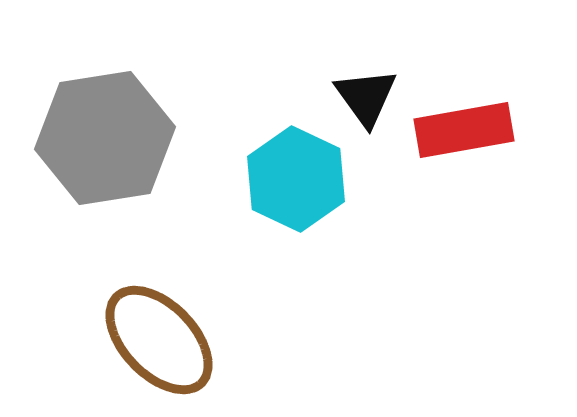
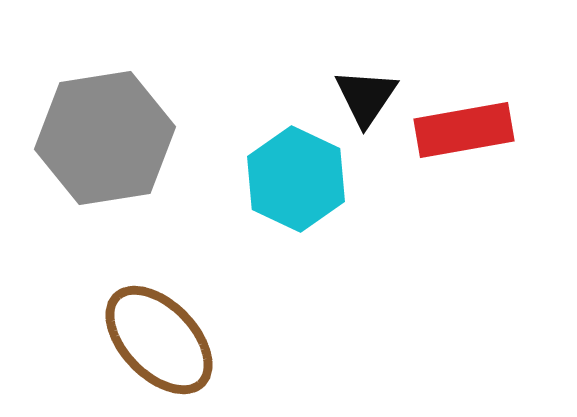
black triangle: rotated 10 degrees clockwise
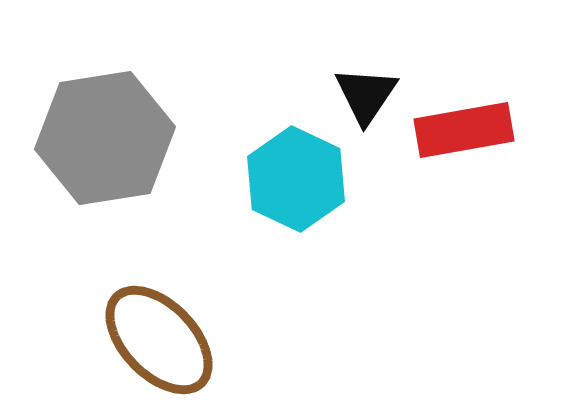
black triangle: moved 2 px up
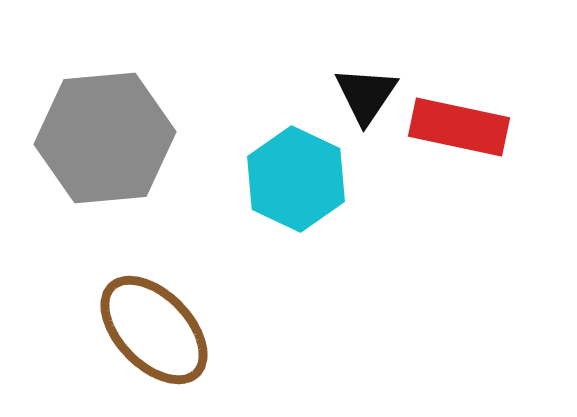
red rectangle: moved 5 px left, 3 px up; rotated 22 degrees clockwise
gray hexagon: rotated 4 degrees clockwise
brown ellipse: moved 5 px left, 10 px up
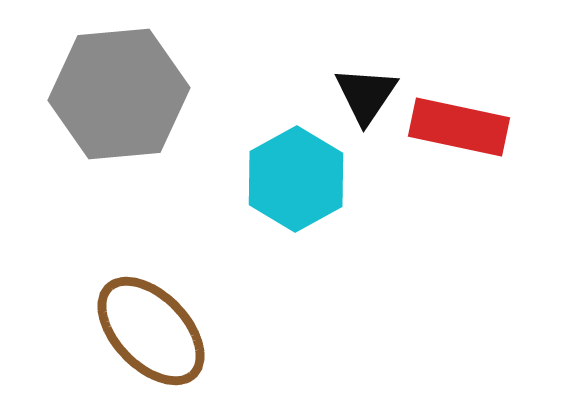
gray hexagon: moved 14 px right, 44 px up
cyan hexagon: rotated 6 degrees clockwise
brown ellipse: moved 3 px left, 1 px down
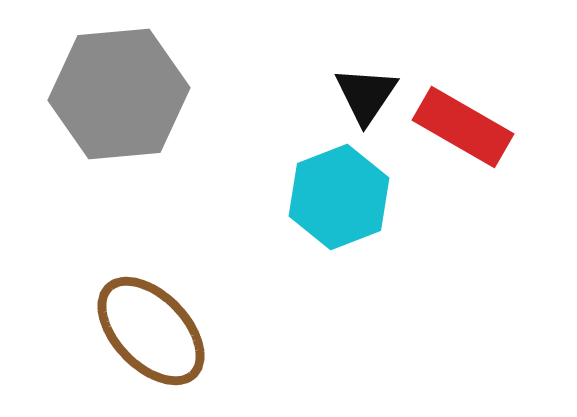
red rectangle: moved 4 px right; rotated 18 degrees clockwise
cyan hexagon: moved 43 px right, 18 px down; rotated 8 degrees clockwise
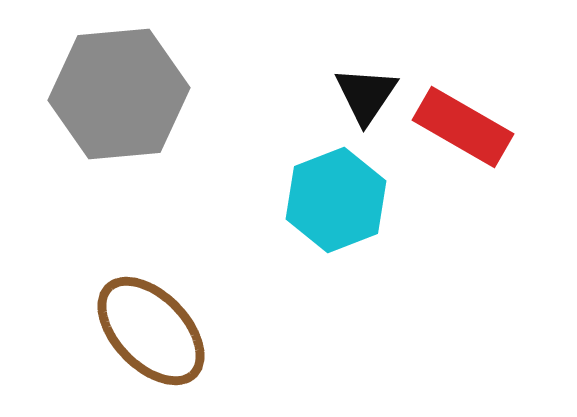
cyan hexagon: moved 3 px left, 3 px down
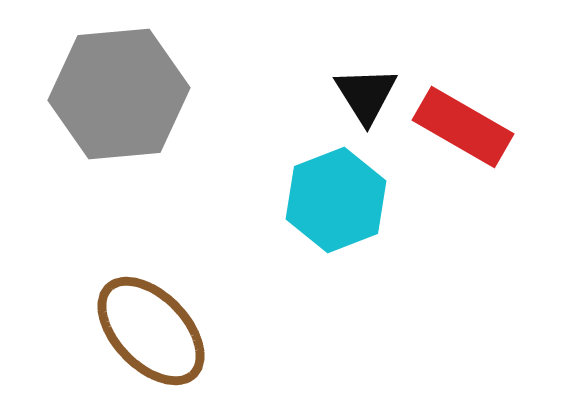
black triangle: rotated 6 degrees counterclockwise
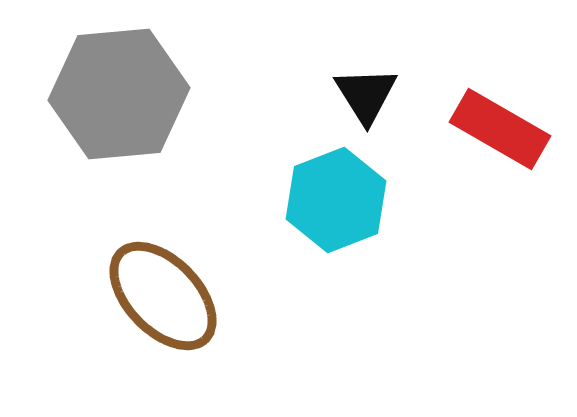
red rectangle: moved 37 px right, 2 px down
brown ellipse: moved 12 px right, 35 px up
